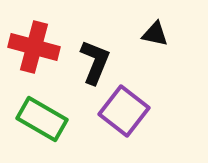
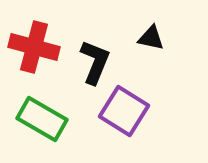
black triangle: moved 4 px left, 4 px down
purple square: rotated 6 degrees counterclockwise
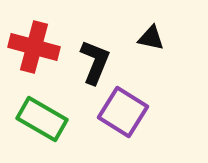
purple square: moved 1 px left, 1 px down
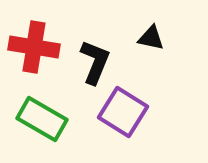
red cross: rotated 6 degrees counterclockwise
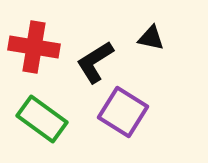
black L-shape: rotated 144 degrees counterclockwise
green rectangle: rotated 6 degrees clockwise
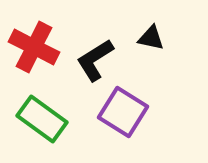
red cross: rotated 18 degrees clockwise
black L-shape: moved 2 px up
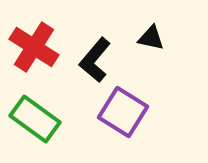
red cross: rotated 6 degrees clockwise
black L-shape: rotated 18 degrees counterclockwise
green rectangle: moved 7 px left
